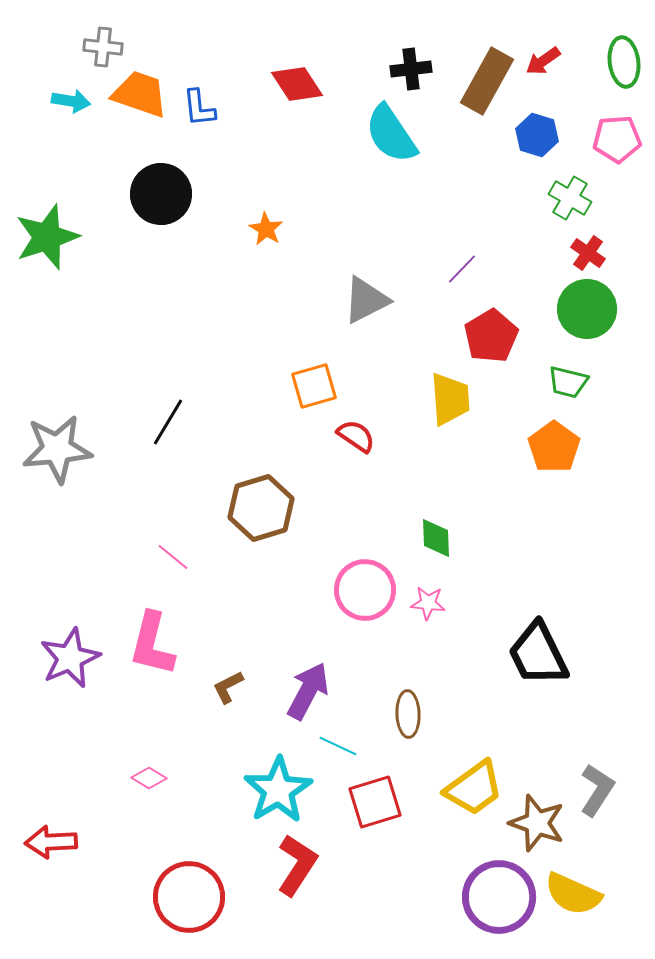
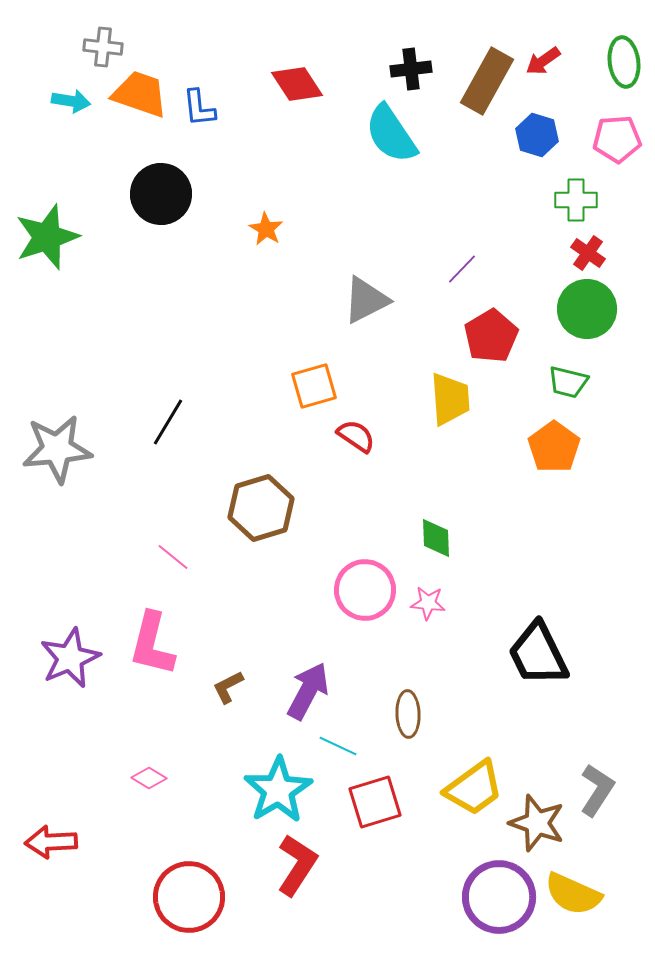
green cross at (570, 198): moved 6 px right, 2 px down; rotated 30 degrees counterclockwise
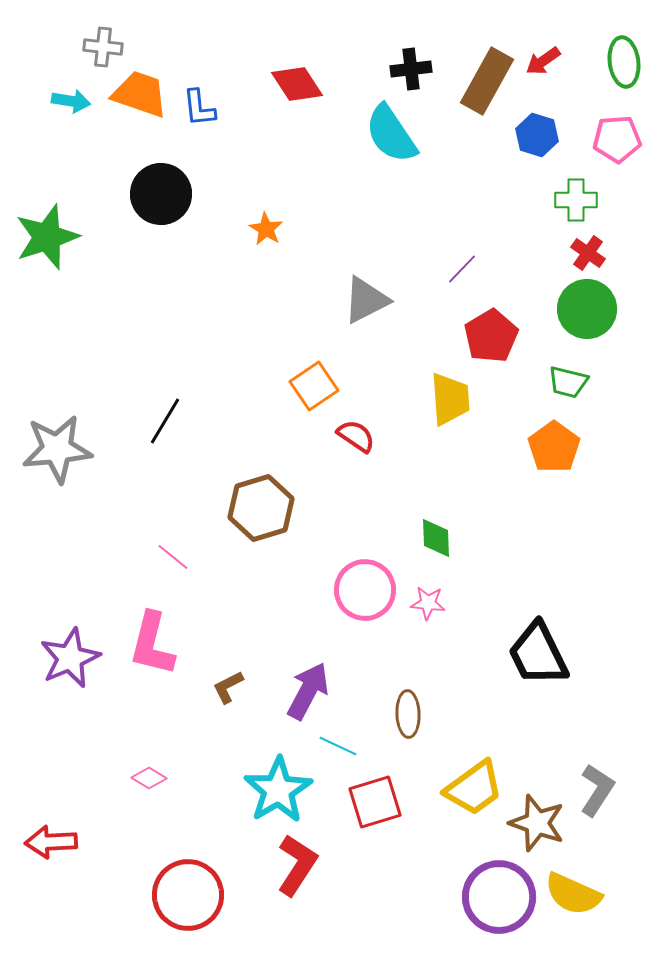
orange square at (314, 386): rotated 18 degrees counterclockwise
black line at (168, 422): moved 3 px left, 1 px up
red circle at (189, 897): moved 1 px left, 2 px up
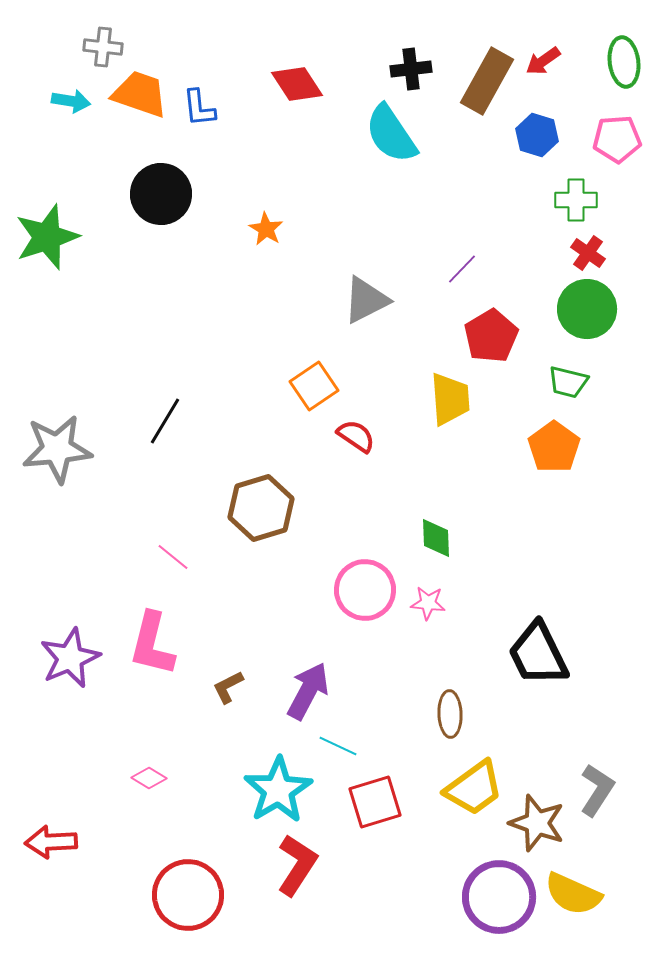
brown ellipse at (408, 714): moved 42 px right
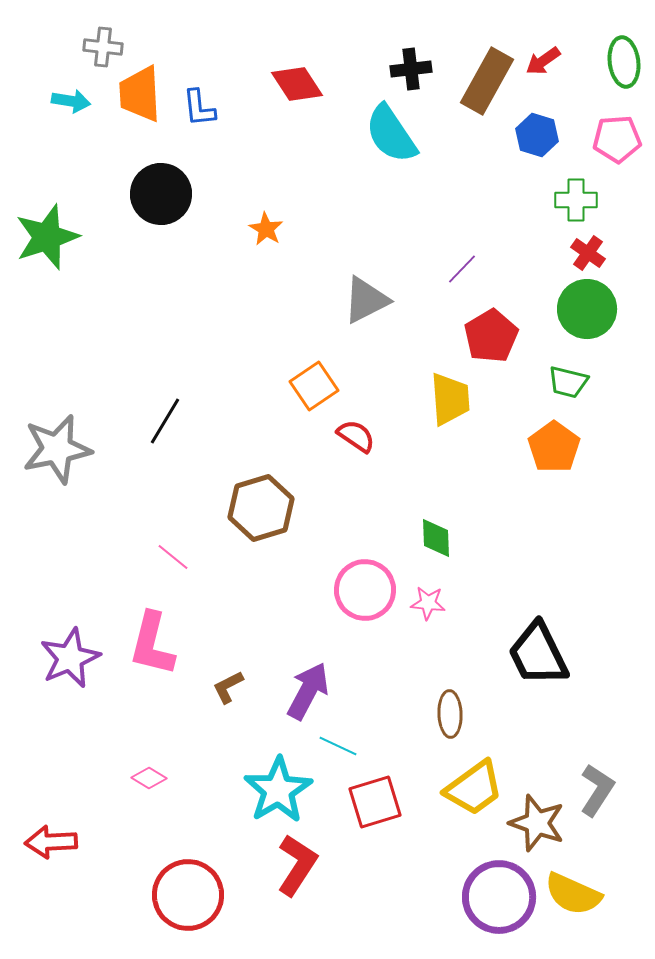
orange trapezoid at (140, 94): rotated 112 degrees counterclockwise
gray star at (57, 449): rotated 6 degrees counterclockwise
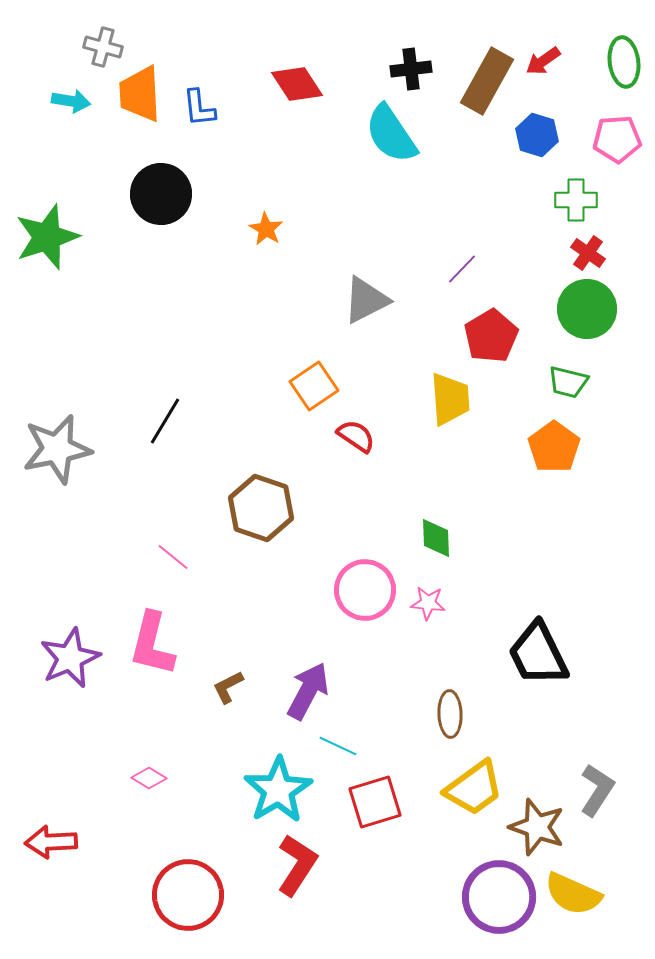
gray cross at (103, 47): rotated 9 degrees clockwise
brown hexagon at (261, 508): rotated 24 degrees counterclockwise
brown star at (537, 823): moved 4 px down
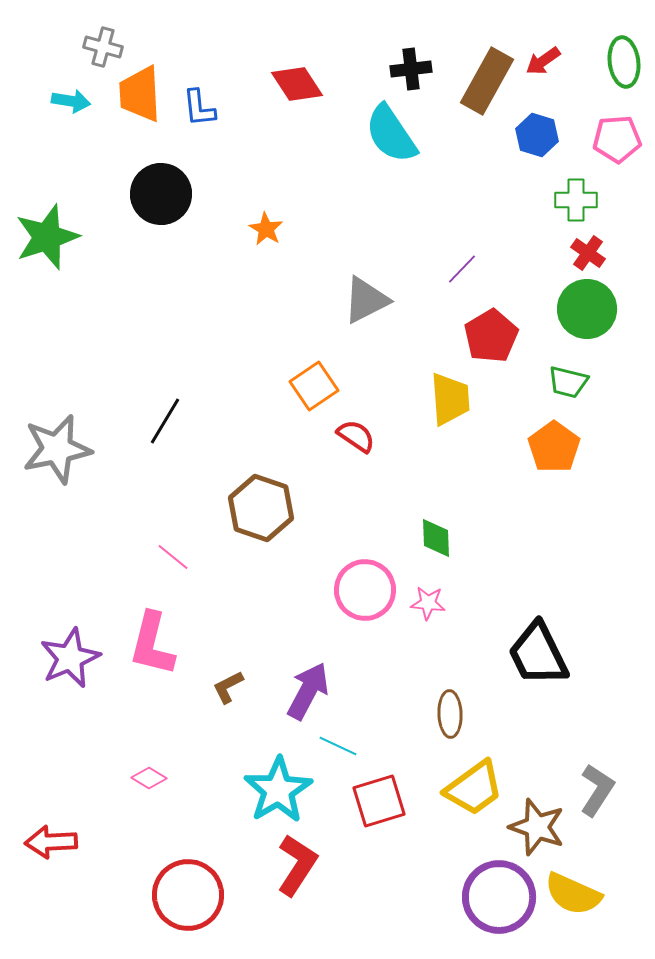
red square at (375, 802): moved 4 px right, 1 px up
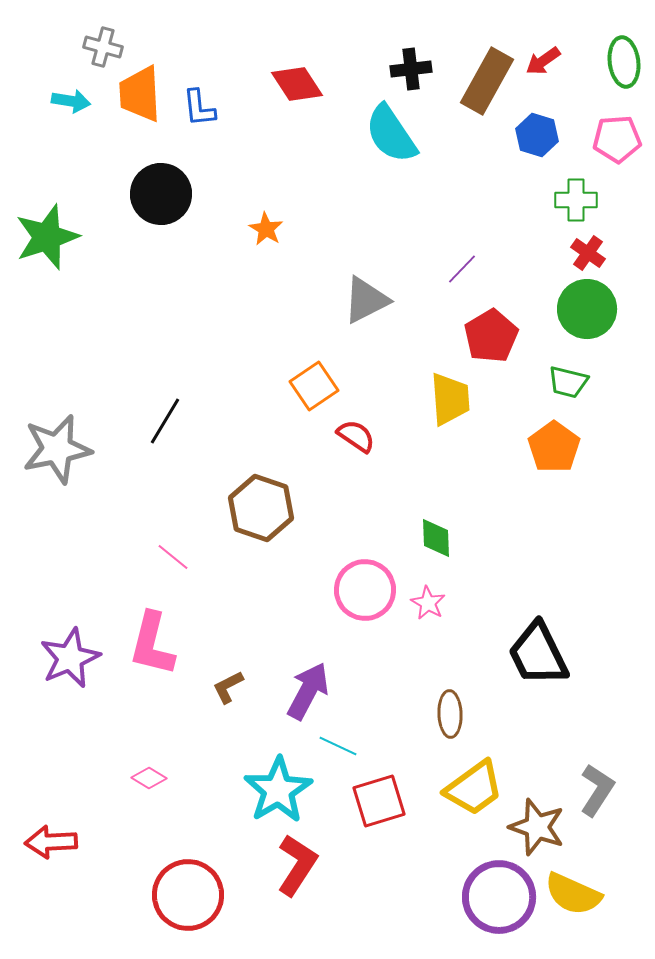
pink star at (428, 603): rotated 24 degrees clockwise
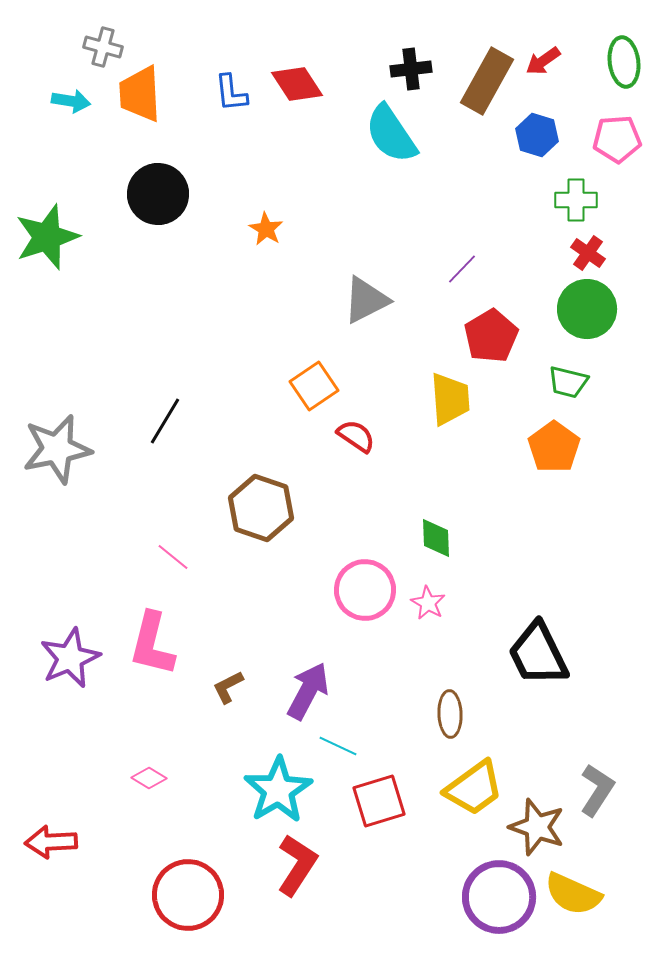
blue L-shape at (199, 108): moved 32 px right, 15 px up
black circle at (161, 194): moved 3 px left
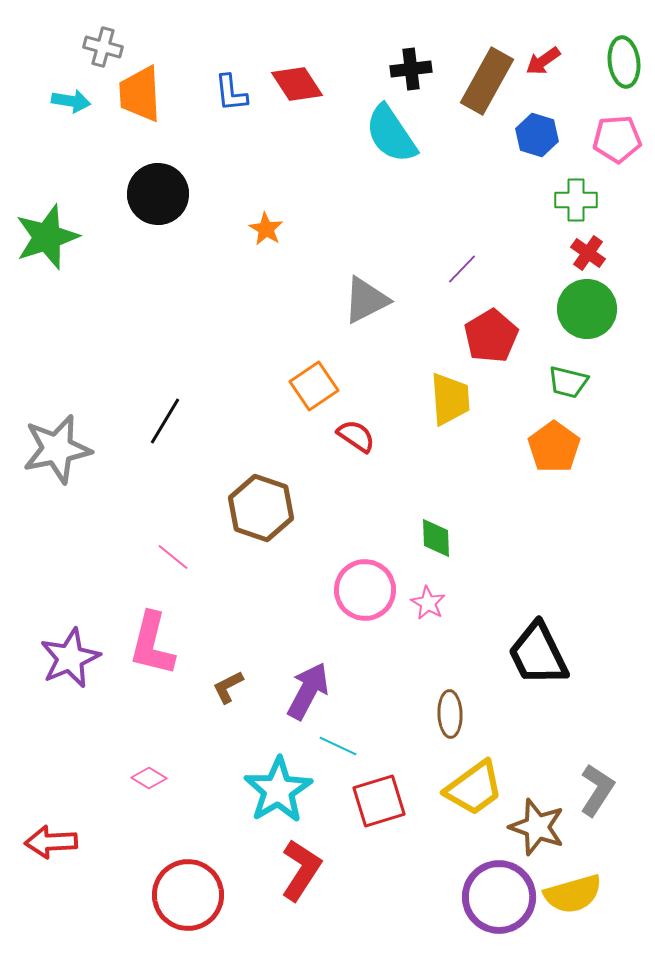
red L-shape at (297, 865): moved 4 px right, 5 px down
yellow semicircle at (573, 894): rotated 40 degrees counterclockwise
